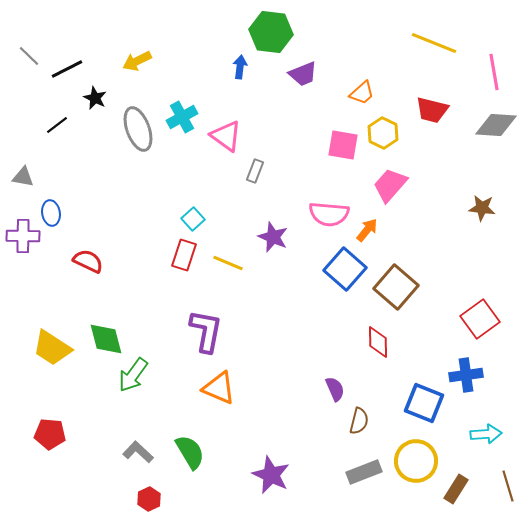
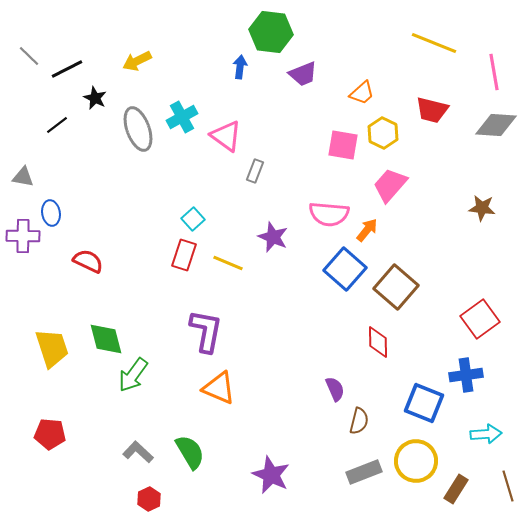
yellow trapezoid at (52, 348): rotated 141 degrees counterclockwise
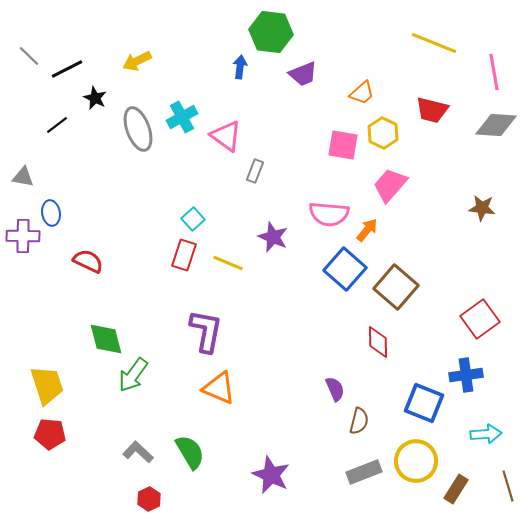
yellow trapezoid at (52, 348): moved 5 px left, 37 px down
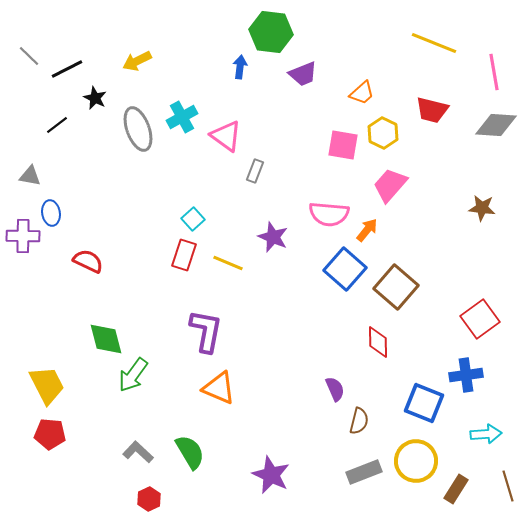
gray triangle at (23, 177): moved 7 px right, 1 px up
yellow trapezoid at (47, 385): rotated 9 degrees counterclockwise
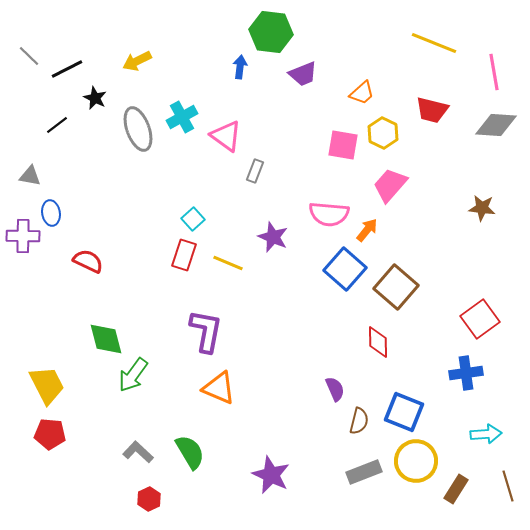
blue cross at (466, 375): moved 2 px up
blue square at (424, 403): moved 20 px left, 9 px down
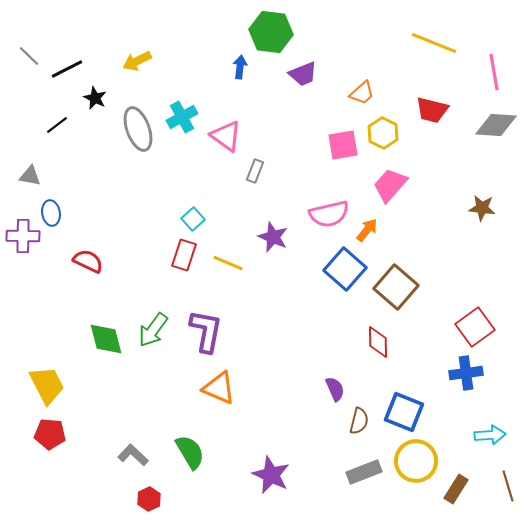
pink square at (343, 145): rotated 20 degrees counterclockwise
pink semicircle at (329, 214): rotated 18 degrees counterclockwise
red square at (480, 319): moved 5 px left, 8 px down
green arrow at (133, 375): moved 20 px right, 45 px up
cyan arrow at (486, 434): moved 4 px right, 1 px down
gray L-shape at (138, 452): moved 5 px left, 3 px down
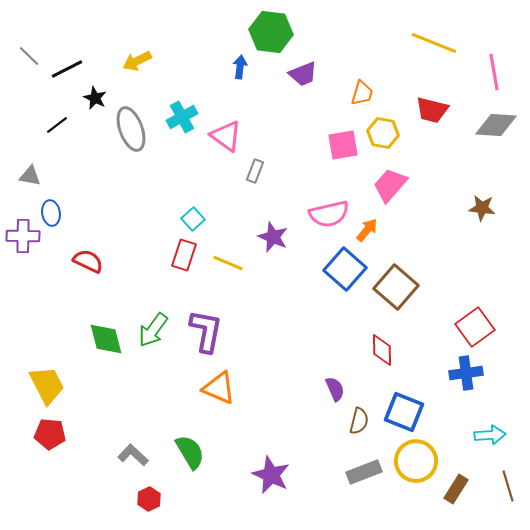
orange trapezoid at (362, 93): rotated 32 degrees counterclockwise
gray ellipse at (138, 129): moved 7 px left
yellow hexagon at (383, 133): rotated 16 degrees counterclockwise
red diamond at (378, 342): moved 4 px right, 8 px down
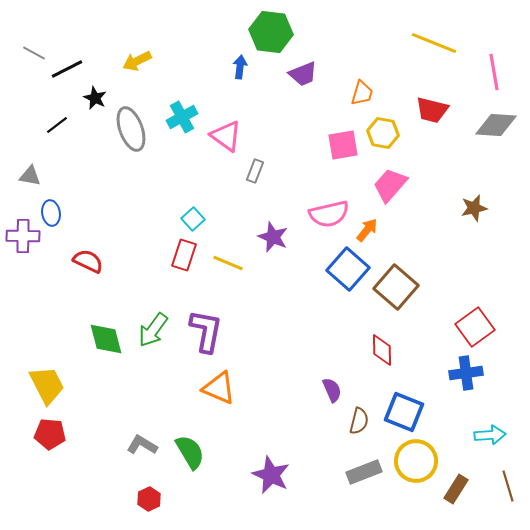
gray line at (29, 56): moved 5 px right, 3 px up; rotated 15 degrees counterclockwise
brown star at (482, 208): moved 8 px left; rotated 20 degrees counterclockwise
blue square at (345, 269): moved 3 px right
purple semicircle at (335, 389): moved 3 px left, 1 px down
gray L-shape at (133, 455): moved 9 px right, 10 px up; rotated 12 degrees counterclockwise
